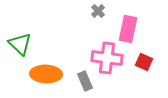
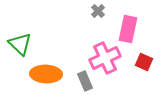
pink cross: moved 2 px left; rotated 32 degrees counterclockwise
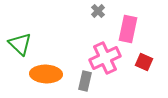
gray rectangle: rotated 36 degrees clockwise
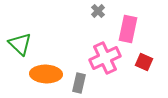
gray rectangle: moved 6 px left, 2 px down
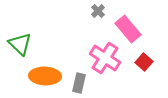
pink rectangle: rotated 52 degrees counterclockwise
pink cross: rotated 32 degrees counterclockwise
red square: rotated 18 degrees clockwise
orange ellipse: moved 1 px left, 2 px down
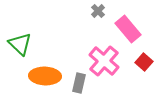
pink cross: moved 1 px left, 3 px down; rotated 8 degrees clockwise
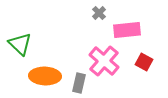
gray cross: moved 1 px right, 2 px down
pink rectangle: moved 1 px left, 1 px down; rotated 56 degrees counterclockwise
red square: rotated 12 degrees counterclockwise
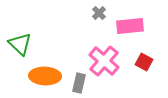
pink rectangle: moved 3 px right, 4 px up
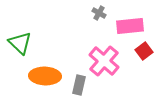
gray cross: rotated 16 degrees counterclockwise
green triangle: moved 1 px up
red square: moved 11 px up; rotated 24 degrees clockwise
gray rectangle: moved 2 px down
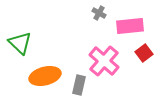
red square: moved 2 px down
orange ellipse: rotated 16 degrees counterclockwise
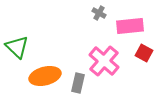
green triangle: moved 3 px left, 4 px down
red square: rotated 24 degrees counterclockwise
gray rectangle: moved 1 px left, 2 px up
